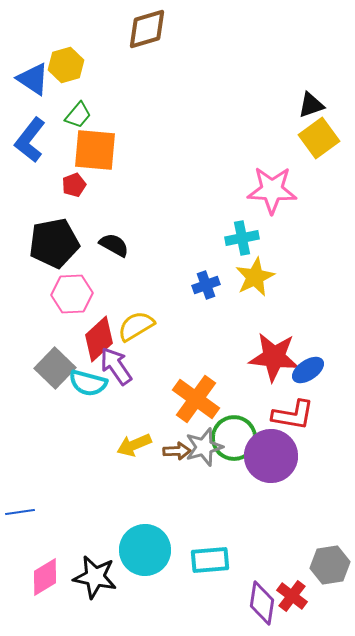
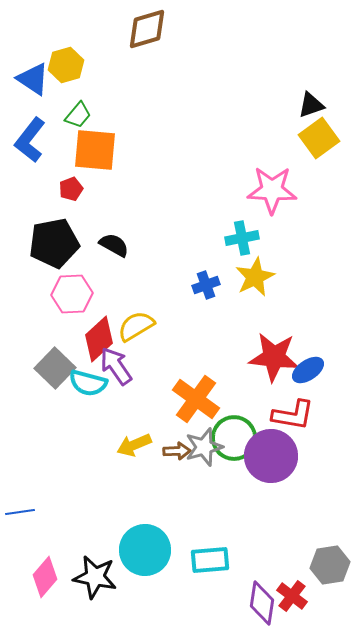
red pentagon: moved 3 px left, 4 px down
pink diamond: rotated 18 degrees counterclockwise
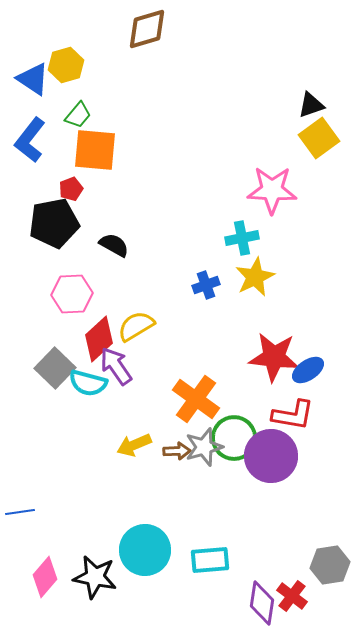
black pentagon: moved 20 px up
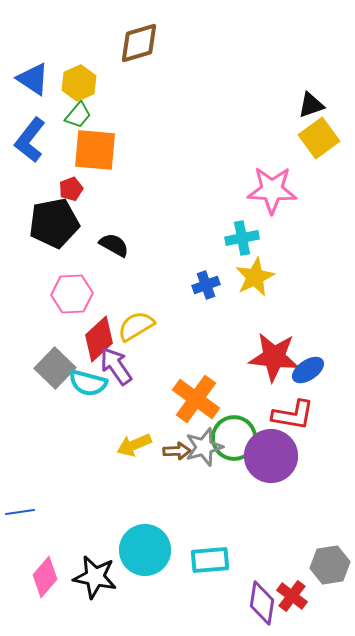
brown diamond: moved 8 px left, 14 px down
yellow hexagon: moved 13 px right, 18 px down; rotated 8 degrees counterclockwise
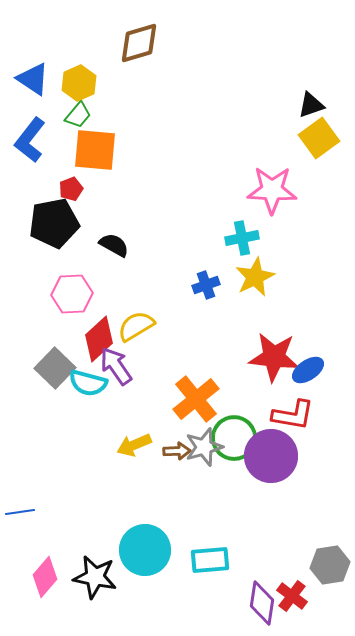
orange cross: rotated 15 degrees clockwise
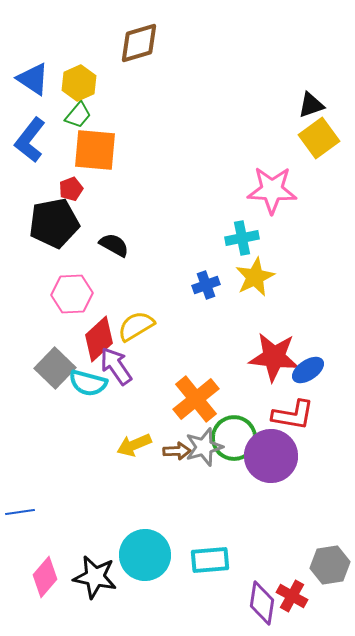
cyan circle: moved 5 px down
red cross: rotated 8 degrees counterclockwise
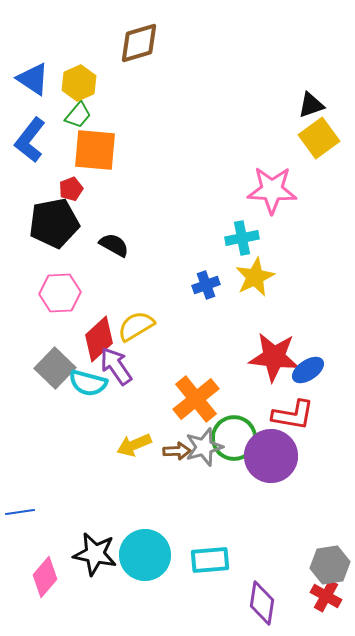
pink hexagon: moved 12 px left, 1 px up
black star: moved 23 px up
red cross: moved 34 px right
